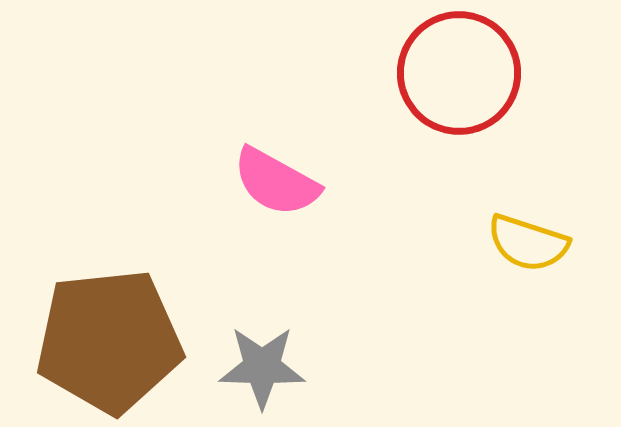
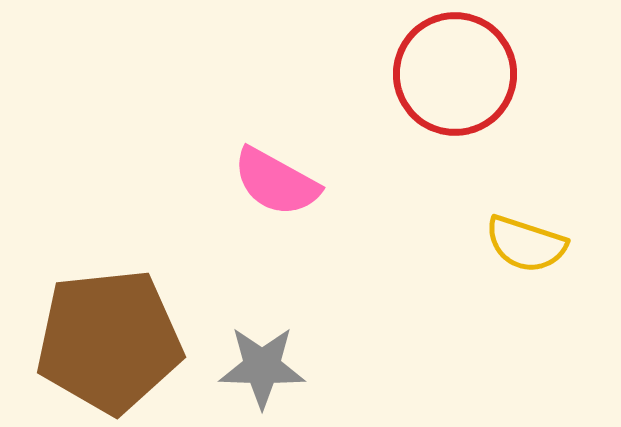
red circle: moved 4 px left, 1 px down
yellow semicircle: moved 2 px left, 1 px down
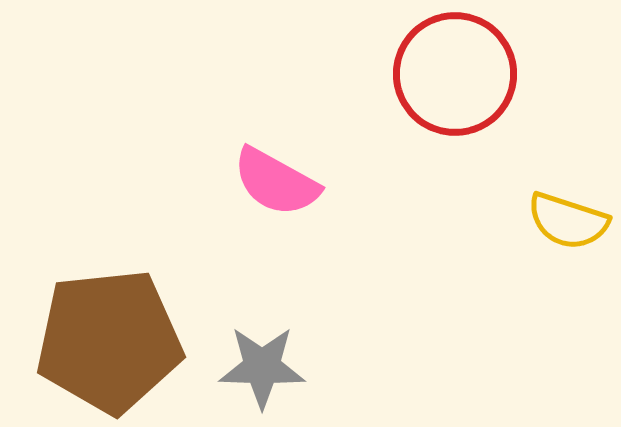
yellow semicircle: moved 42 px right, 23 px up
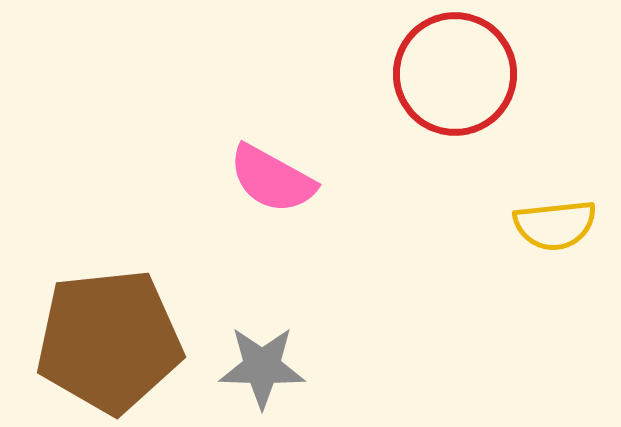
pink semicircle: moved 4 px left, 3 px up
yellow semicircle: moved 13 px left, 4 px down; rotated 24 degrees counterclockwise
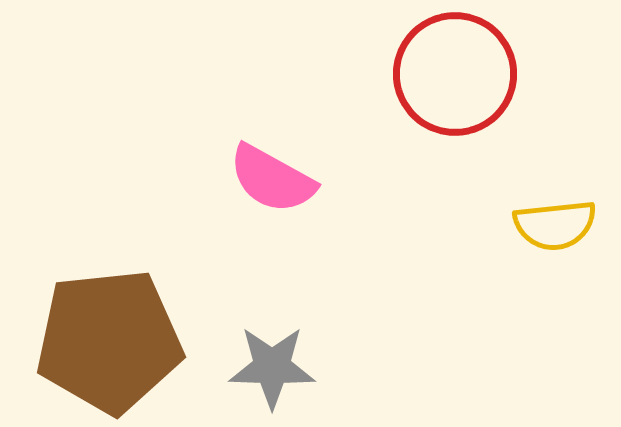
gray star: moved 10 px right
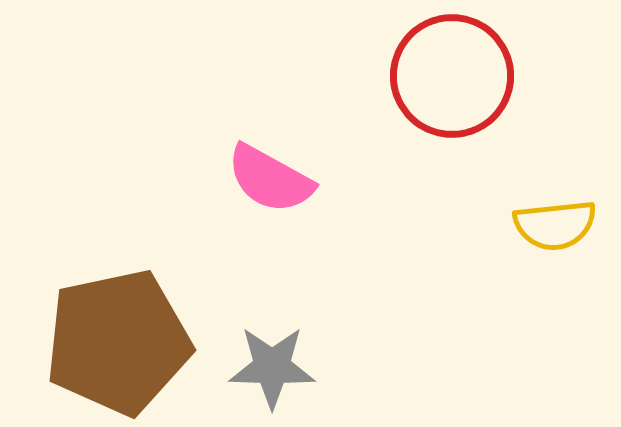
red circle: moved 3 px left, 2 px down
pink semicircle: moved 2 px left
brown pentagon: moved 9 px right, 1 px down; rotated 6 degrees counterclockwise
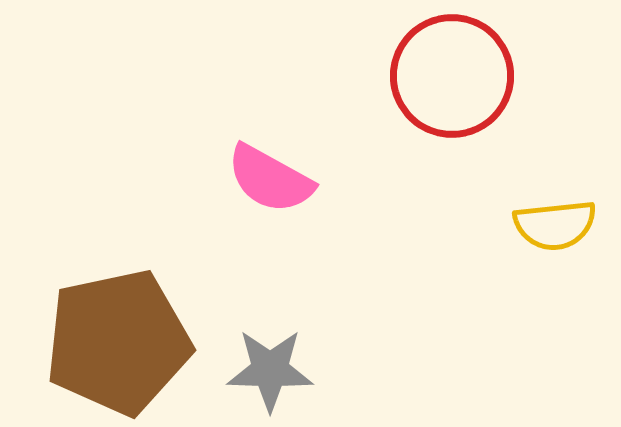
gray star: moved 2 px left, 3 px down
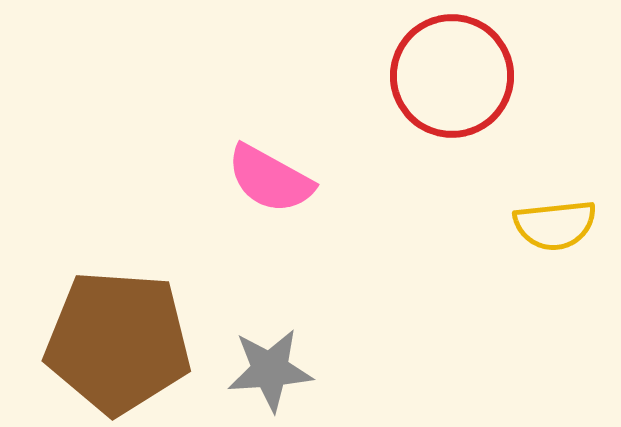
brown pentagon: rotated 16 degrees clockwise
gray star: rotated 6 degrees counterclockwise
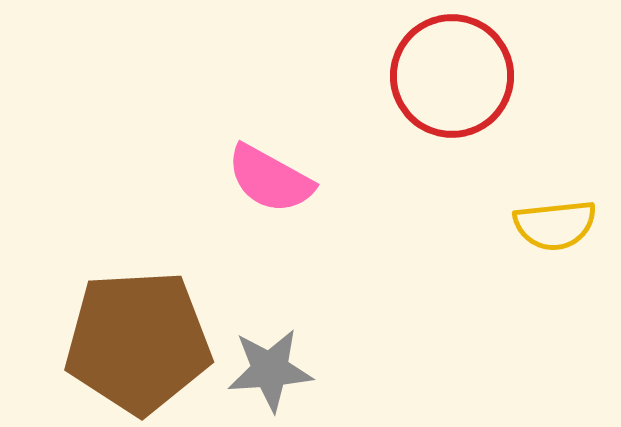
brown pentagon: moved 20 px right; rotated 7 degrees counterclockwise
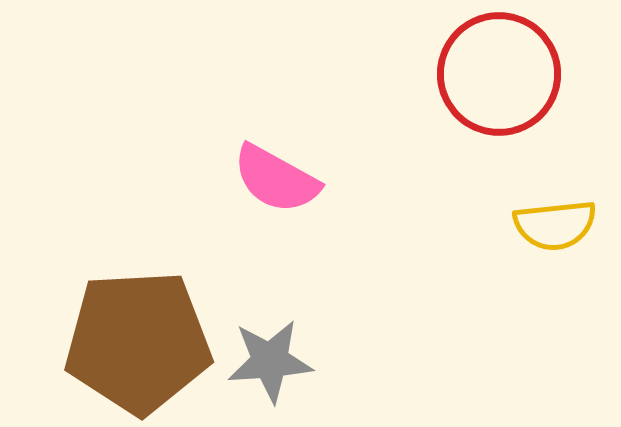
red circle: moved 47 px right, 2 px up
pink semicircle: moved 6 px right
gray star: moved 9 px up
